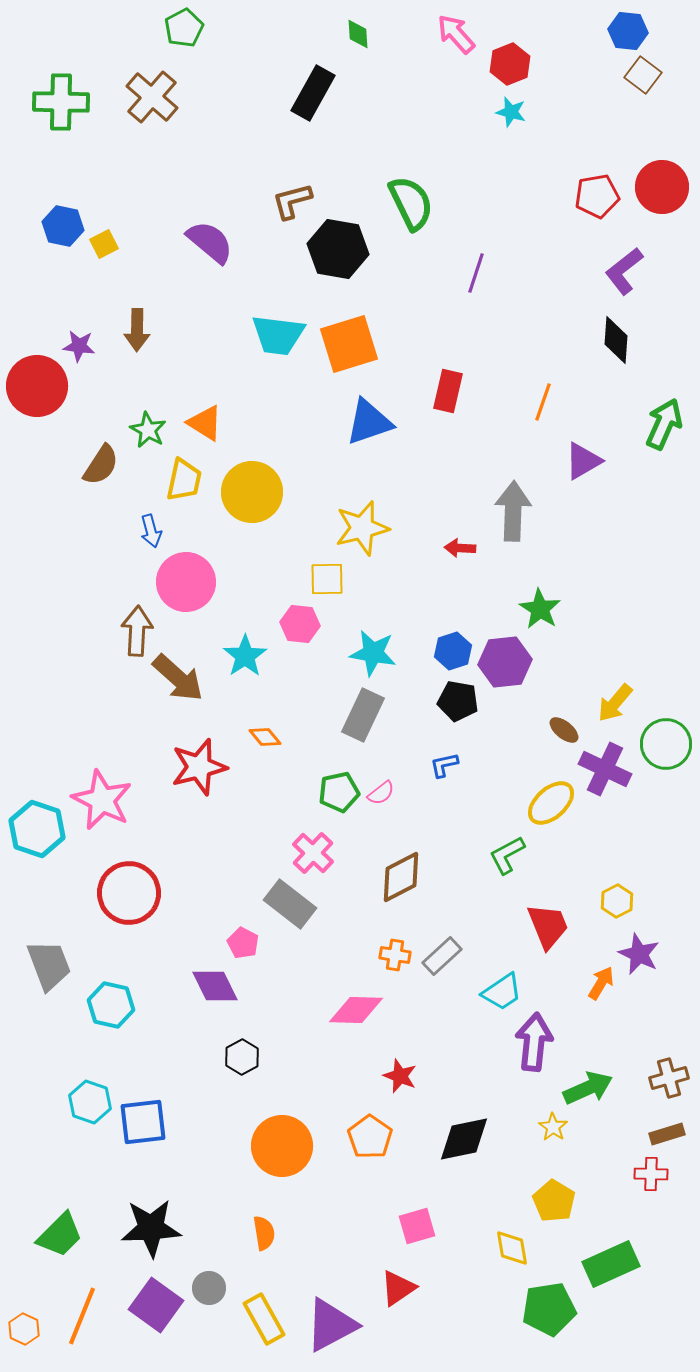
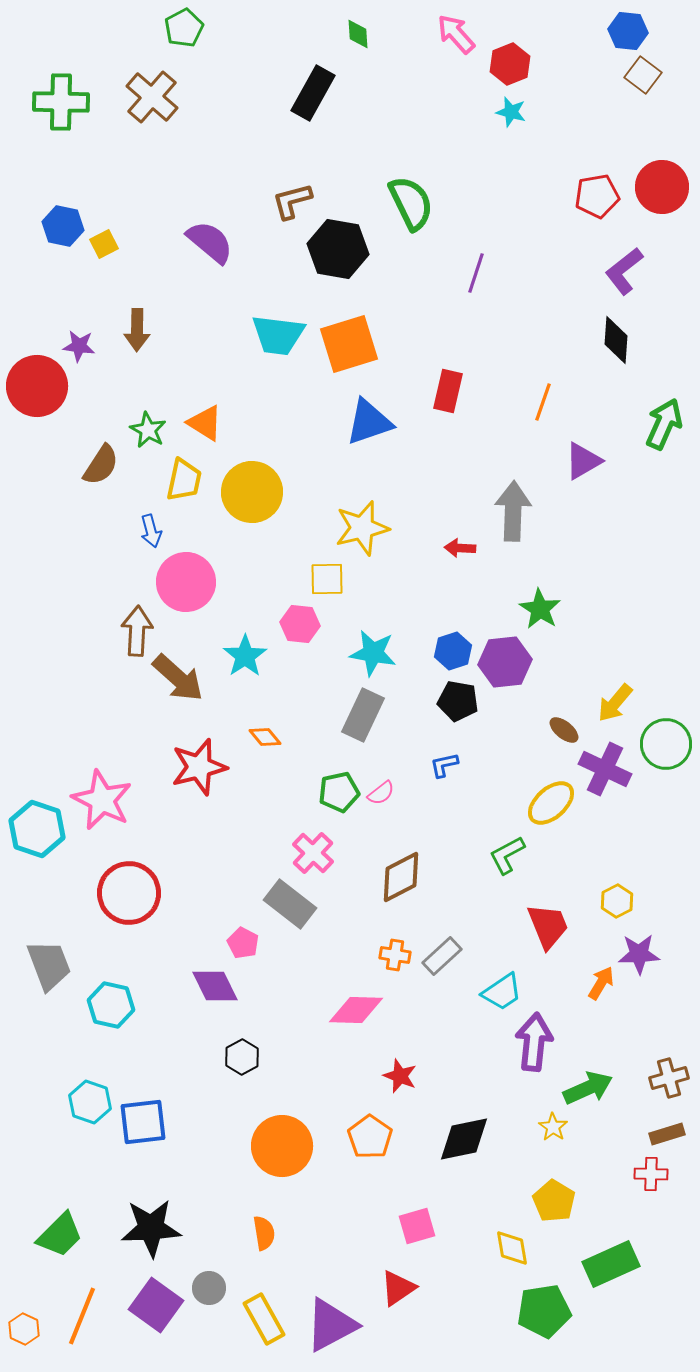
purple star at (639, 954): rotated 27 degrees counterclockwise
green pentagon at (549, 1309): moved 5 px left, 2 px down
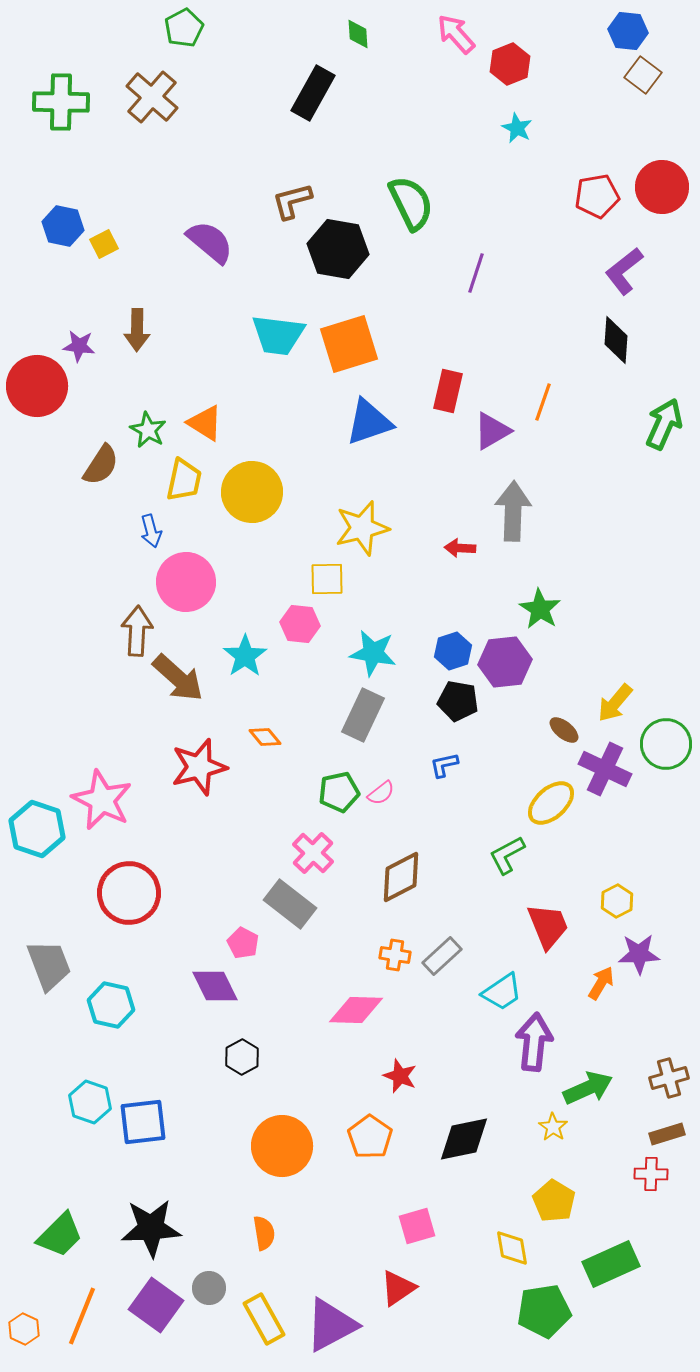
cyan star at (511, 112): moved 6 px right, 16 px down; rotated 12 degrees clockwise
purple triangle at (583, 461): moved 91 px left, 30 px up
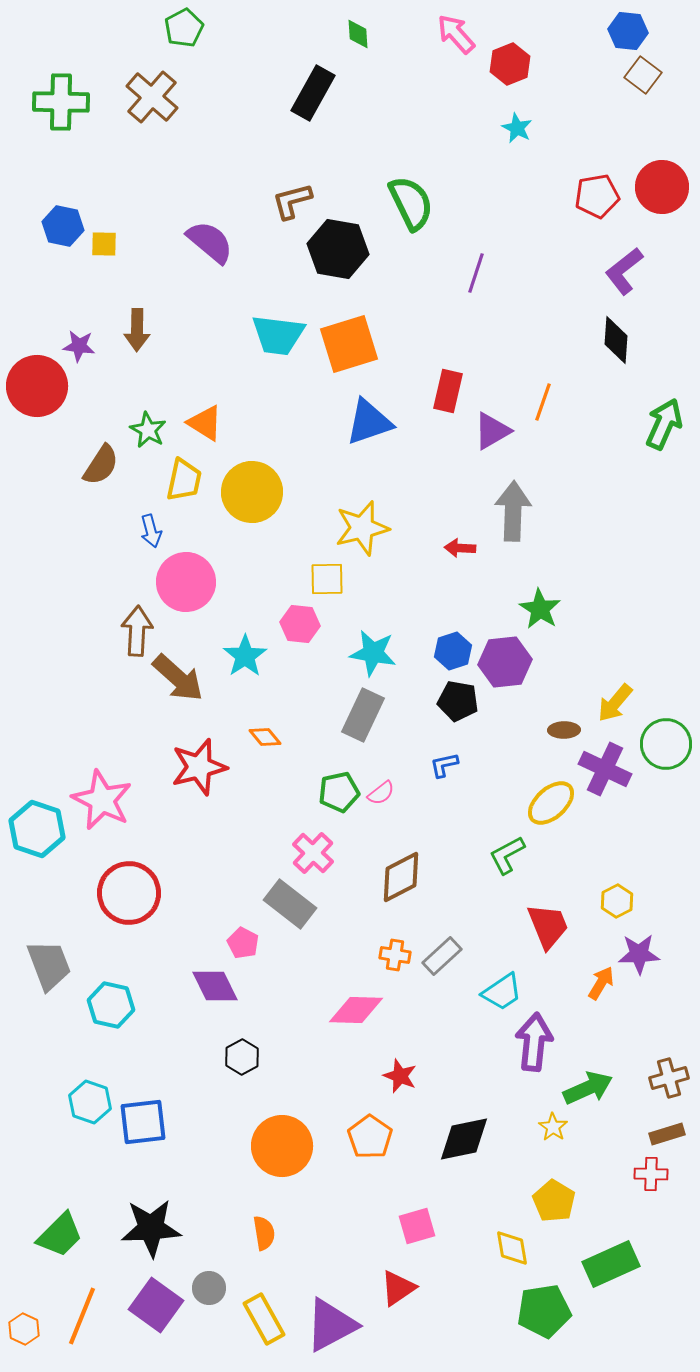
yellow square at (104, 244): rotated 28 degrees clockwise
brown ellipse at (564, 730): rotated 40 degrees counterclockwise
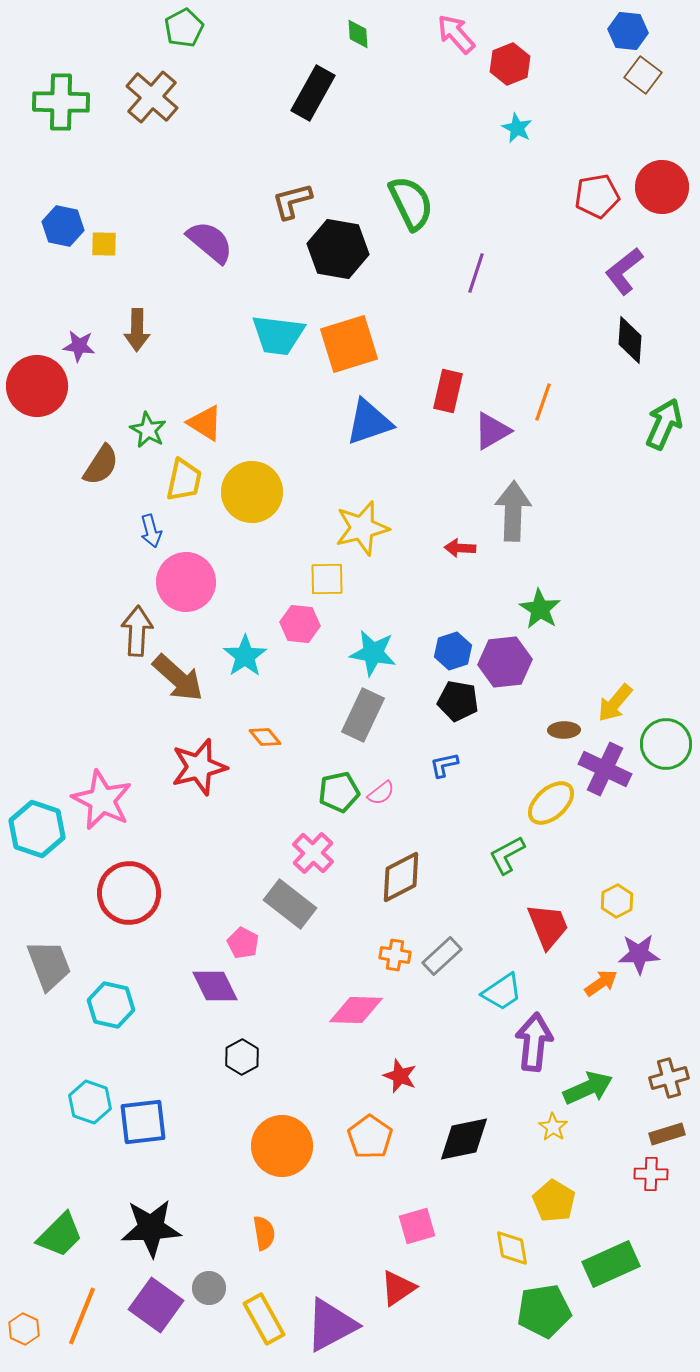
black diamond at (616, 340): moved 14 px right
orange arrow at (601, 983): rotated 24 degrees clockwise
